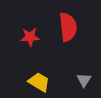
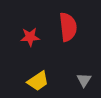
yellow trapezoid: moved 1 px left, 1 px up; rotated 115 degrees clockwise
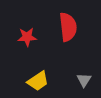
red star: moved 3 px left
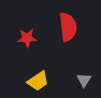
red star: moved 1 px down
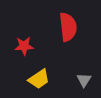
red star: moved 3 px left, 8 px down
yellow trapezoid: moved 1 px right, 2 px up
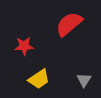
red semicircle: moved 1 px right, 3 px up; rotated 124 degrees counterclockwise
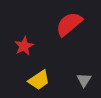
red star: rotated 24 degrees counterclockwise
yellow trapezoid: moved 1 px down
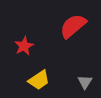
red semicircle: moved 4 px right, 2 px down
gray triangle: moved 1 px right, 2 px down
